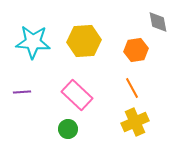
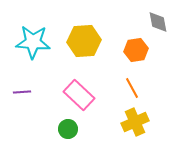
pink rectangle: moved 2 px right
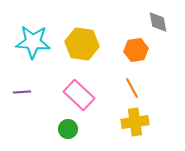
yellow hexagon: moved 2 px left, 3 px down; rotated 12 degrees clockwise
yellow cross: rotated 16 degrees clockwise
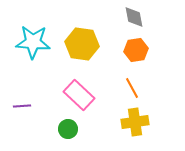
gray diamond: moved 24 px left, 5 px up
purple line: moved 14 px down
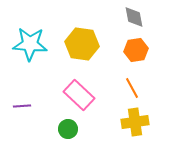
cyan star: moved 3 px left, 2 px down
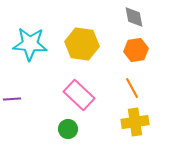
purple line: moved 10 px left, 7 px up
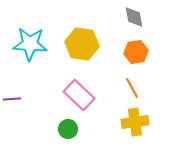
orange hexagon: moved 2 px down
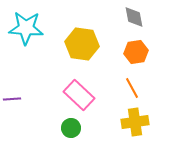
cyan star: moved 4 px left, 16 px up
green circle: moved 3 px right, 1 px up
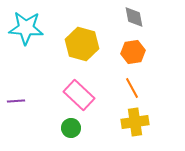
yellow hexagon: rotated 8 degrees clockwise
orange hexagon: moved 3 px left
purple line: moved 4 px right, 2 px down
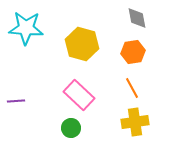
gray diamond: moved 3 px right, 1 px down
